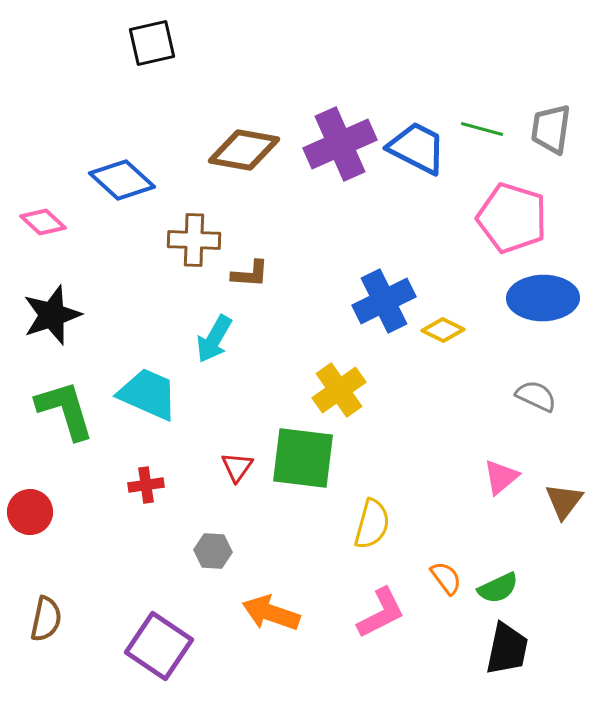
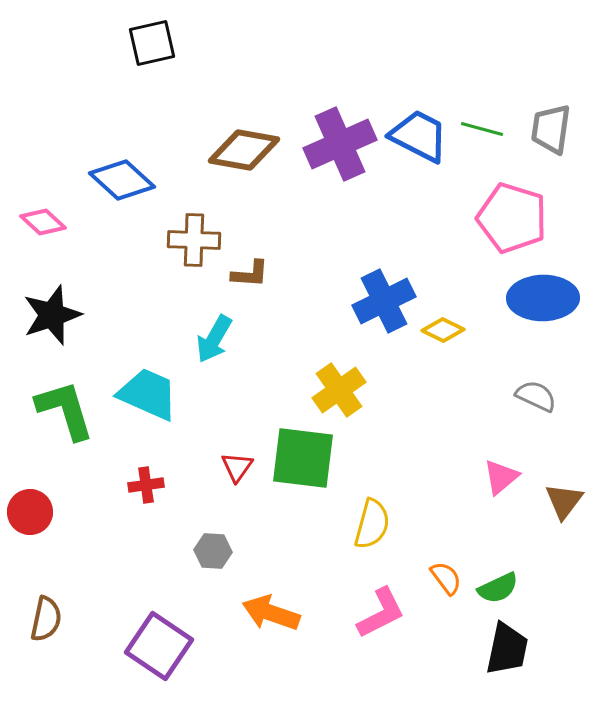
blue trapezoid: moved 2 px right, 12 px up
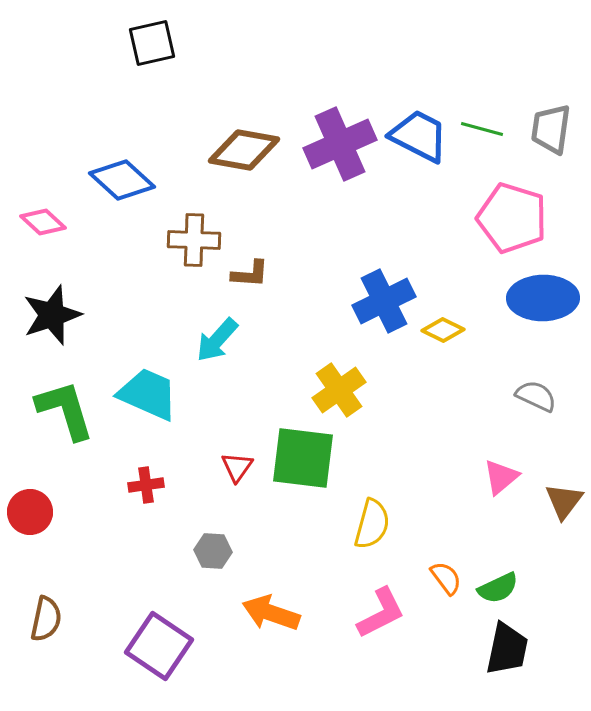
cyan arrow: moved 3 px right, 1 px down; rotated 12 degrees clockwise
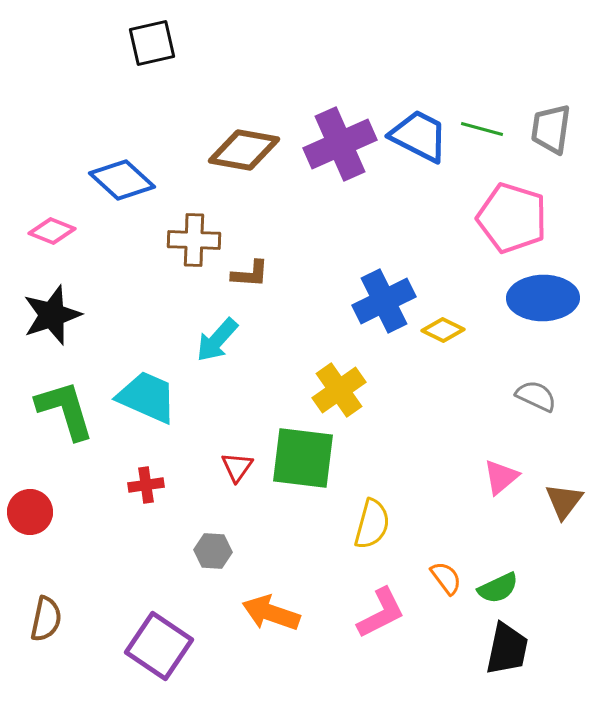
pink diamond: moved 9 px right, 9 px down; rotated 21 degrees counterclockwise
cyan trapezoid: moved 1 px left, 3 px down
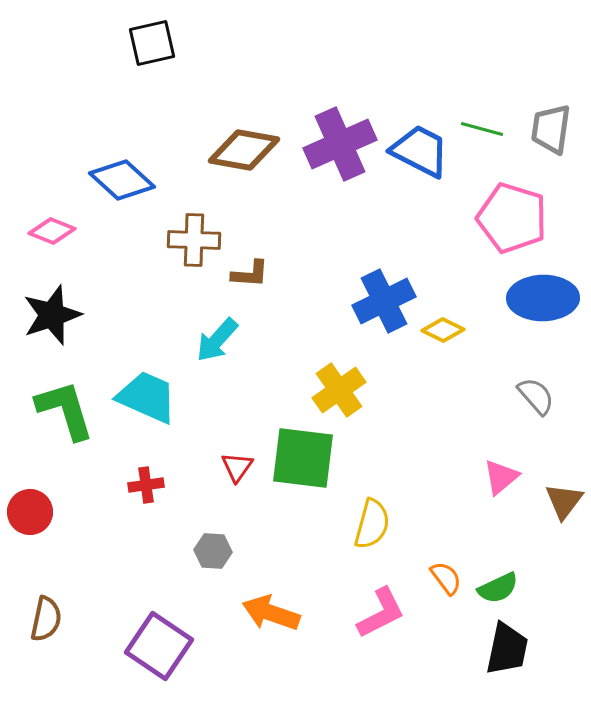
blue trapezoid: moved 1 px right, 15 px down
gray semicircle: rotated 24 degrees clockwise
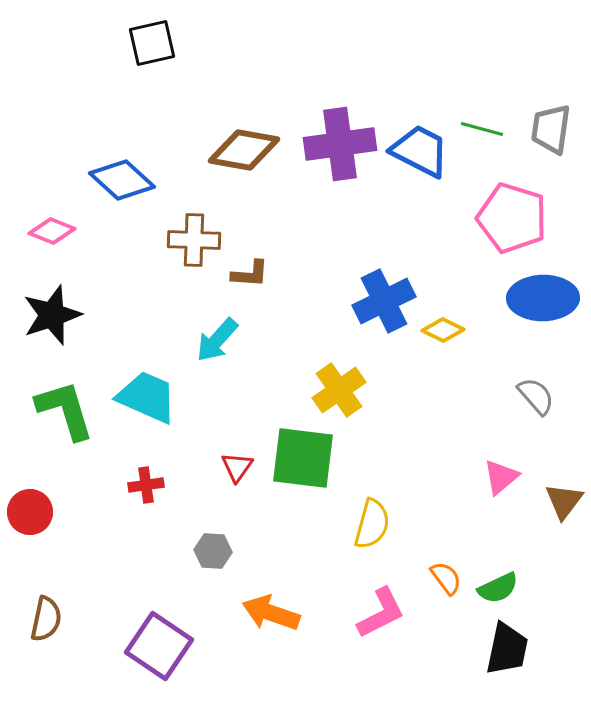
purple cross: rotated 16 degrees clockwise
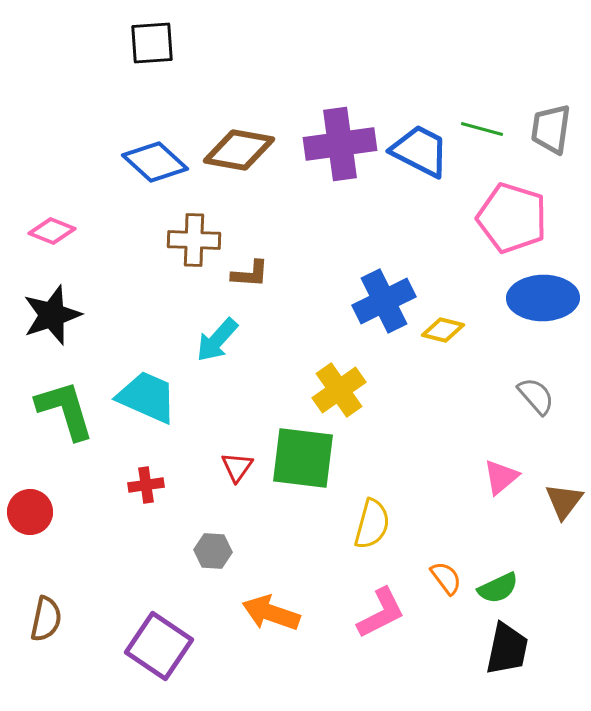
black square: rotated 9 degrees clockwise
brown diamond: moved 5 px left
blue diamond: moved 33 px right, 18 px up
yellow diamond: rotated 12 degrees counterclockwise
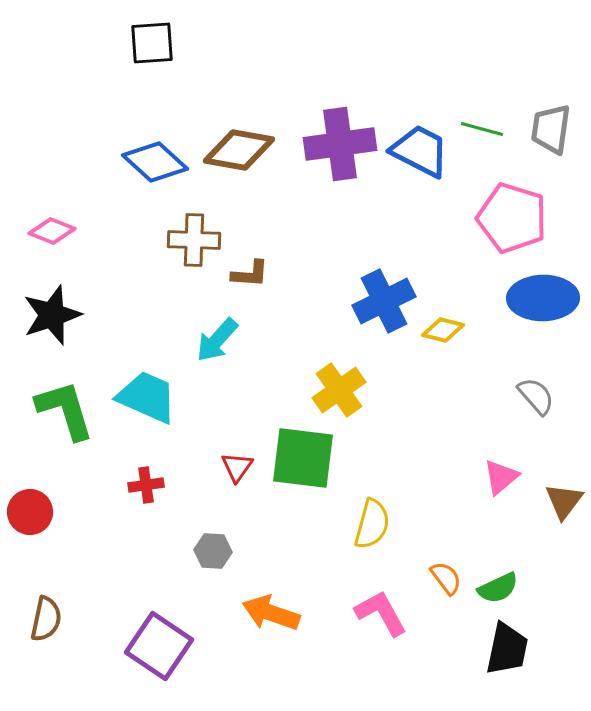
pink L-shape: rotated 92 degrees counterclockwise
